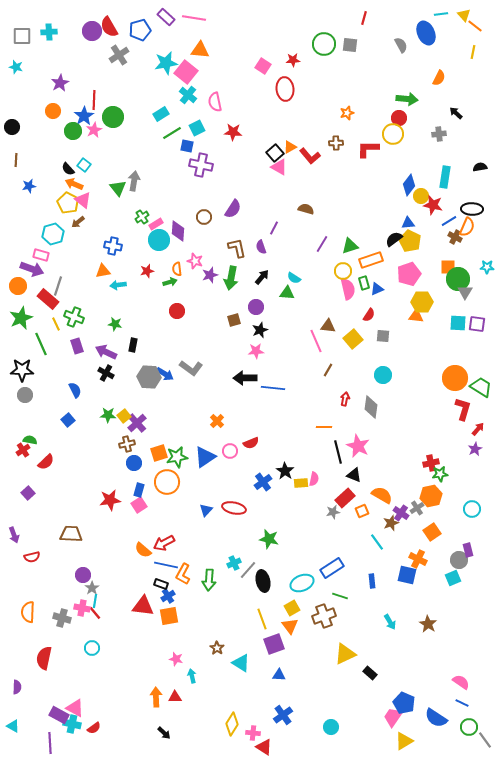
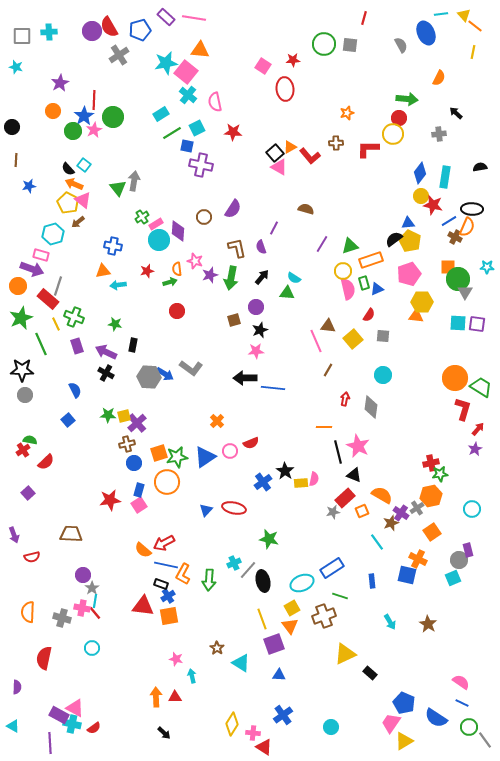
blue diamond at (409, 185): moved 11 px right, 12 px up
yellow square at (124, 416): rotated 24 degrees clockwise
pink trapezoid at (393, 717): moved 2 px left, 6 px down
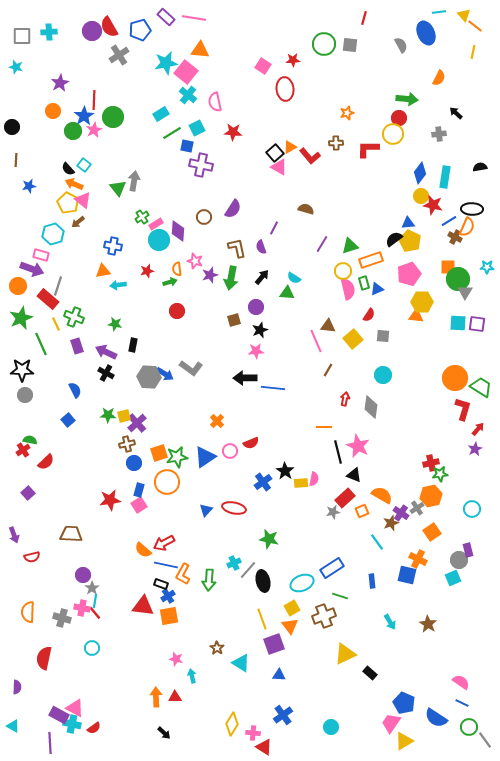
cyan line at (441, 14): moved 2 px left, 2 px up
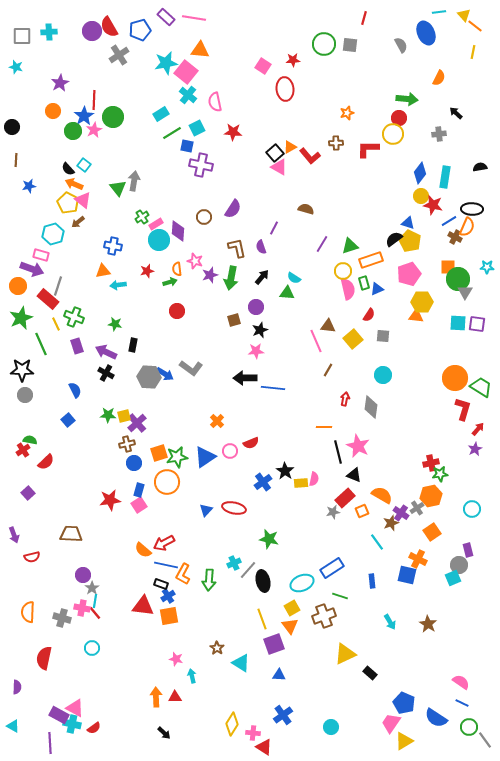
blue triangle at (408, 223): rotated 24 degrees clockwise
gray circle at (459, 560): moved 5 px down
